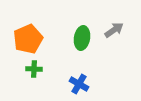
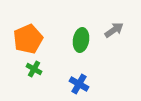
green ellipse: moved 1 px left, 2 px down
green cross: rotated 28 degrees clockwise
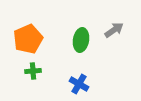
green cross: moved 1 px left, 2 px down; rotated 35 degrees counterclockwise
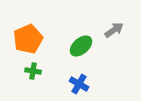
green ellipse: moved 6 px down; rotated 40 degrees clockwise
green cross: rotated 14 degrees clockwise
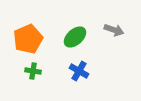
gray arrow: rotated 54 degrees clockwise
green ellipse: moved 6 px left, 9 px up
blue cross: moved 13 px up
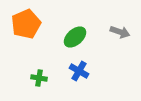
gray arrow: moved 6 px right, 2 px down
orange pentagon: moved 2 px left, 15 px up
green cross: moved 6 px right, 7 px down
